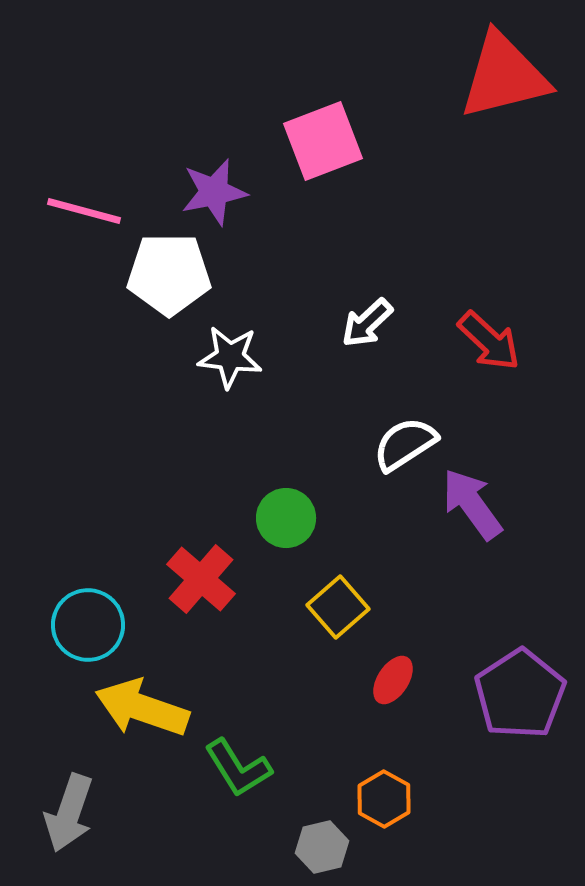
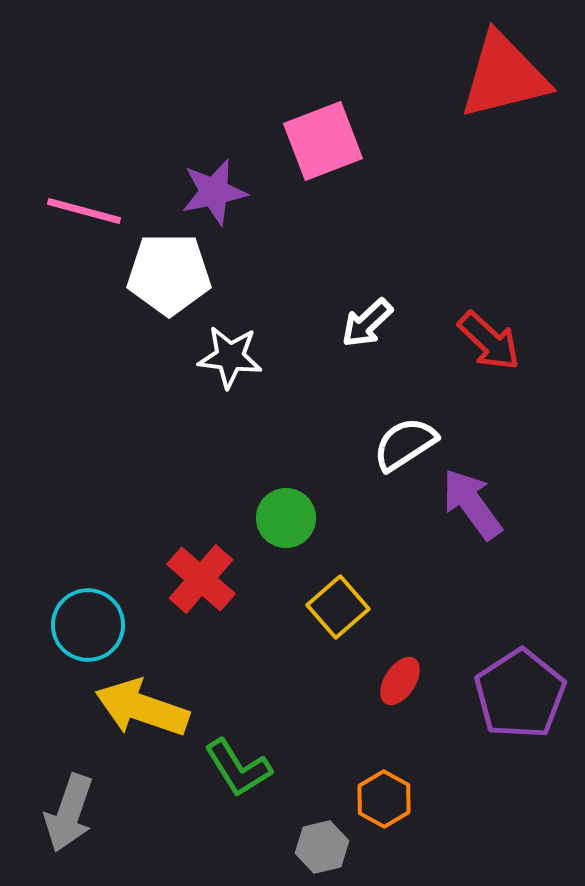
red ellipse: moved 7 px right, 1 px down
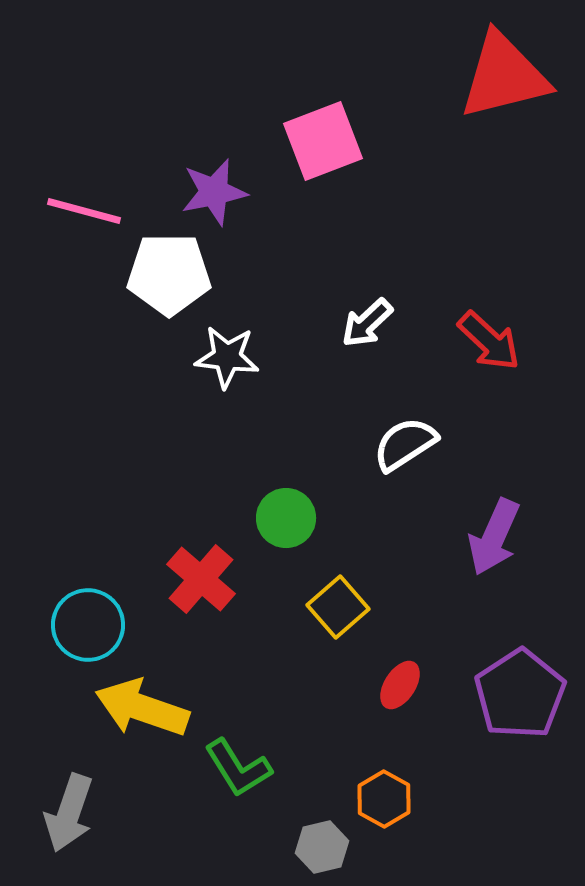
white star: moved 3 px left
purple arrow: moved 22 px right, 33 px down; rotated 120 degrees counterclockwise
red ellipse: moved 4 px down
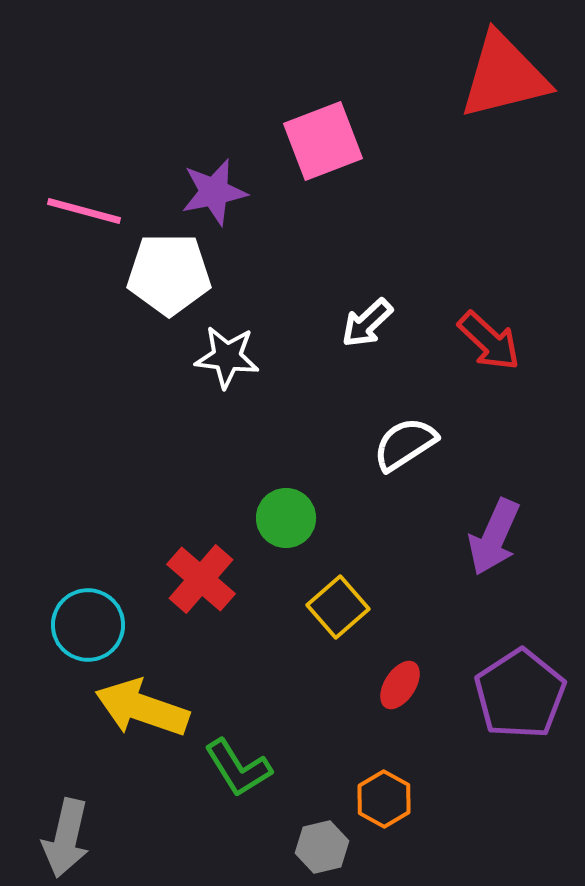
gray arrow: moved 3 px left, 25 px down; rotated 6 degrees counterclockwise
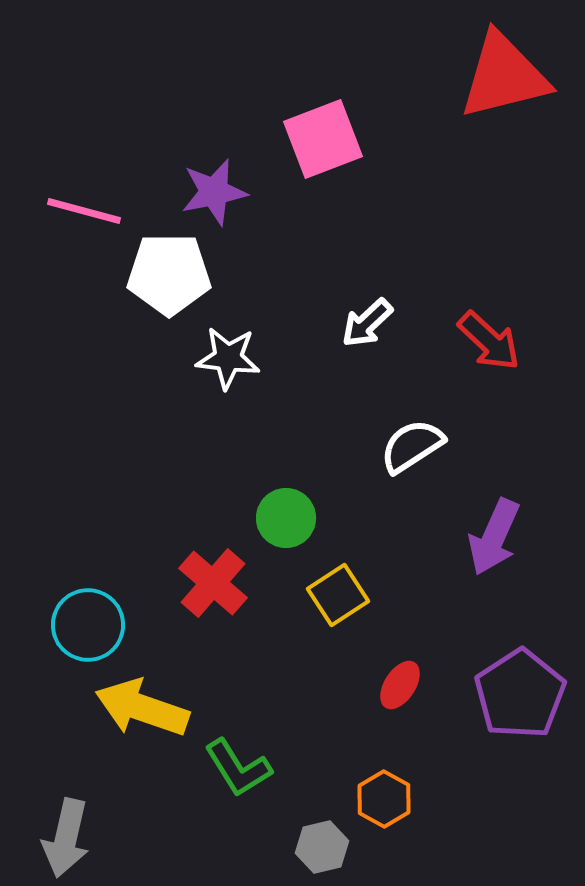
pink square: moved 2 px up
white star: moved 1 px right, 1 px down
white semicircle: moved 7 px right, 2 px down
red cross: moved 12 px right, 4 px down
yellow square: moved 12 px up; rotated 8 degrees clockwise
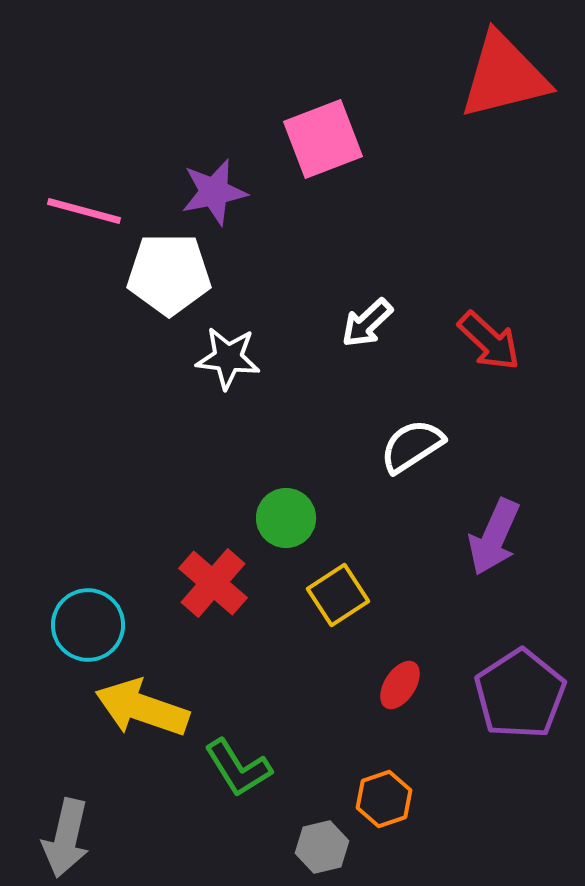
orange hexagon: rotated 12 degrees clockwise
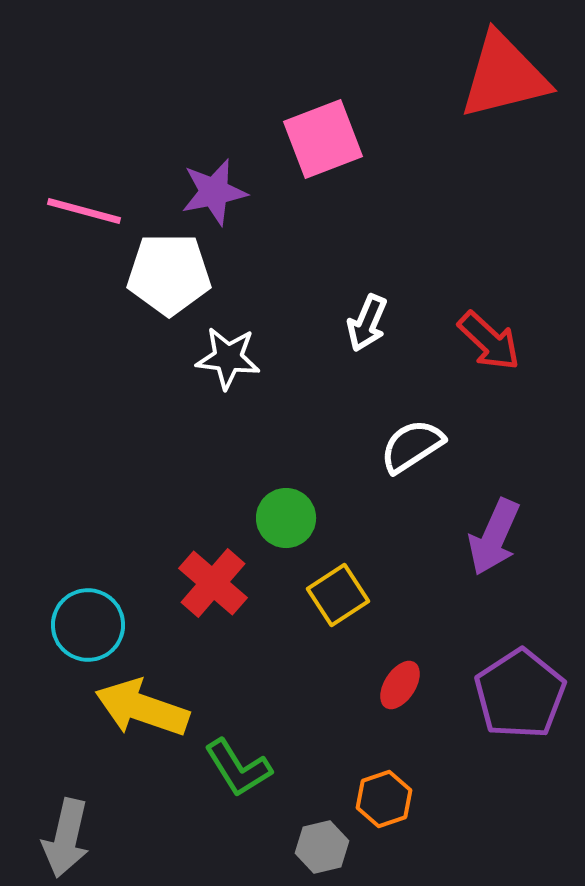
white arrow: rotated 24 degrees counterclockwise
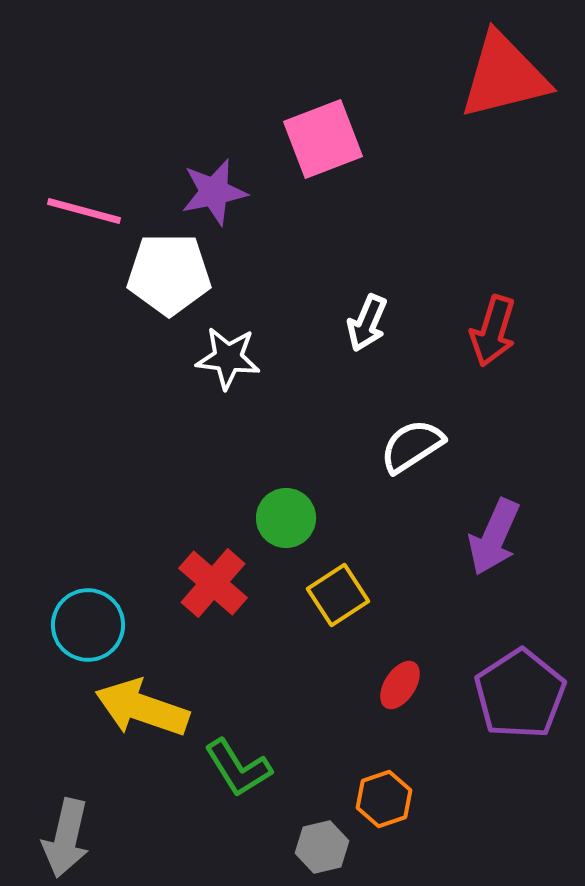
red arrow: moved 4 px right, 10 px up; rotated 64 degrees clockwise
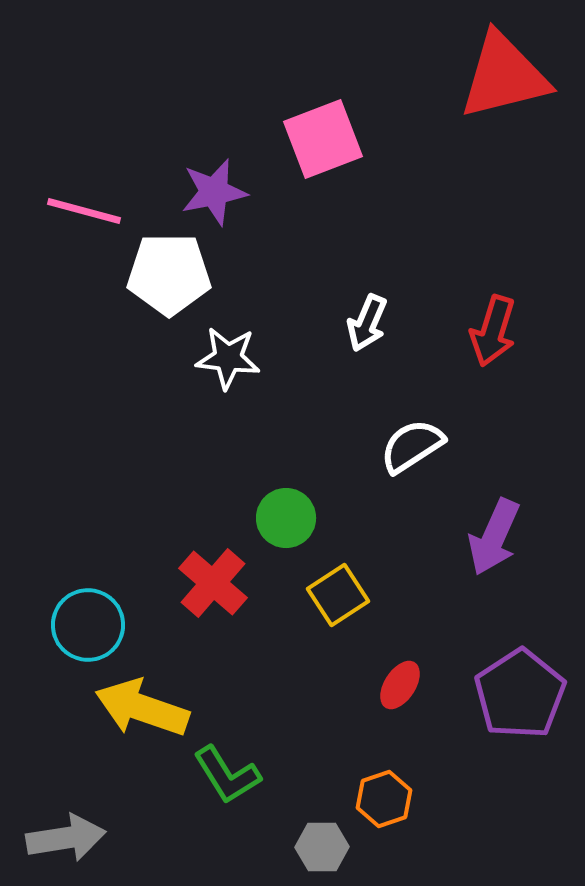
green L-shape: moved 11 px left, 7 px down
gray arrow: rotated 112 degrees counterclockwise
gray hexagon: rotated 12 degrees clockwise
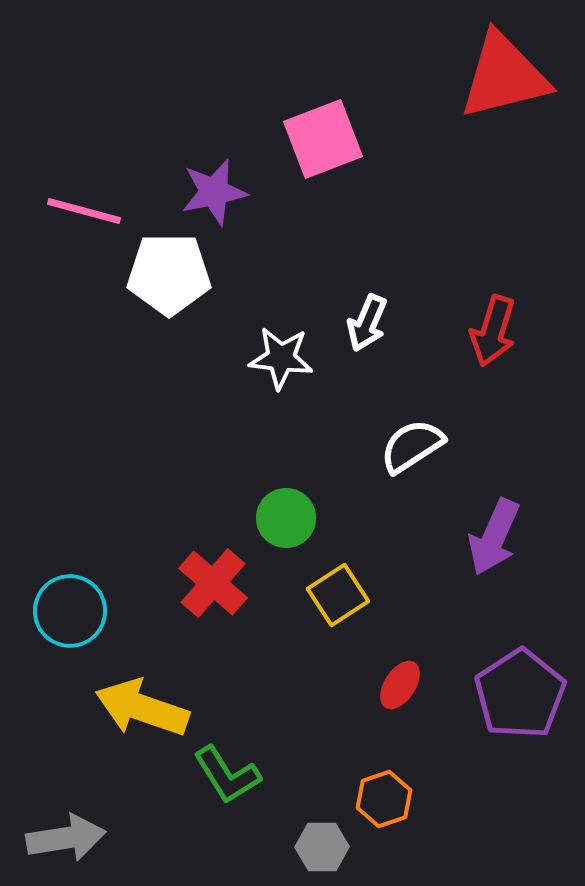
white star: moved 53 px right
cyan circle: moved 18 px left, 14 px up
